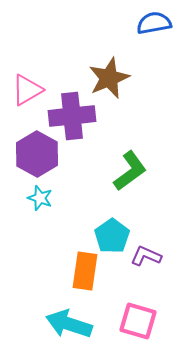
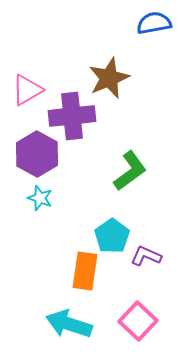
pink square: rotated 27 degrees clockwise
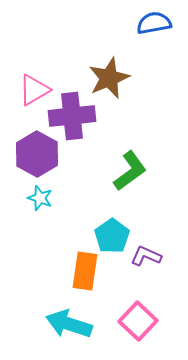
pink triangle: moved 7 px right
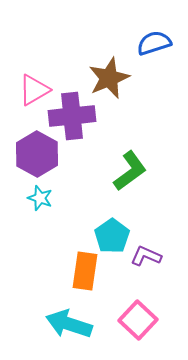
blue semicircle: moved 20 px down; rotated 8 degrees counterclockwise
pink square: moved 1 px up
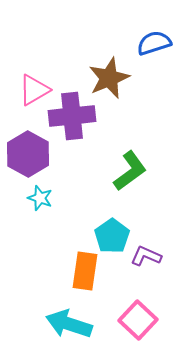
purple hexagon: moved 9 px left
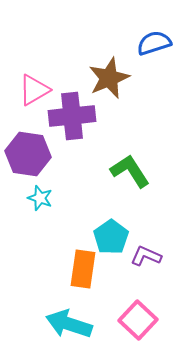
purple hexagon: rotated 21 degrees counterclockwise
green L-shape: rotated 87 degrees counterclockwise
cyan pentagon: moved 1 px left, 1 px down
orange rectangle: moved 2 px left, 2 px up
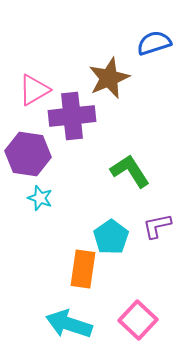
purple L-shape: moved 11 px right, 30 px up; rotated 36 degrees counterclockwise
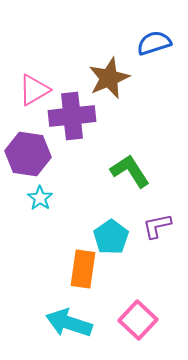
cyan star: rotated 15 degrees clockwise
cyan arrow: moved 1 px up
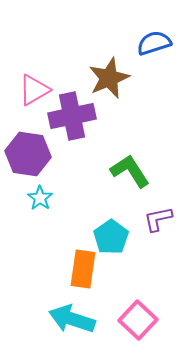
purple cross: rotated 6 degrees counterclockwise
purple L-shape: moved 1 px right, 7 px up
cyan arrow: moved 3 px right, 4 px up
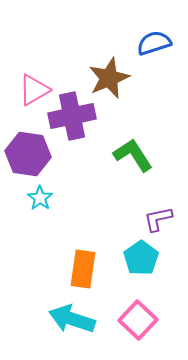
green L-shape: moved 3 px right, 16 px up
cyan pentagon: moved 30 px right, 21 px down
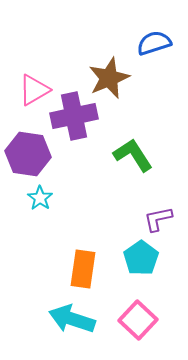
purple cross: moved 2 px right
